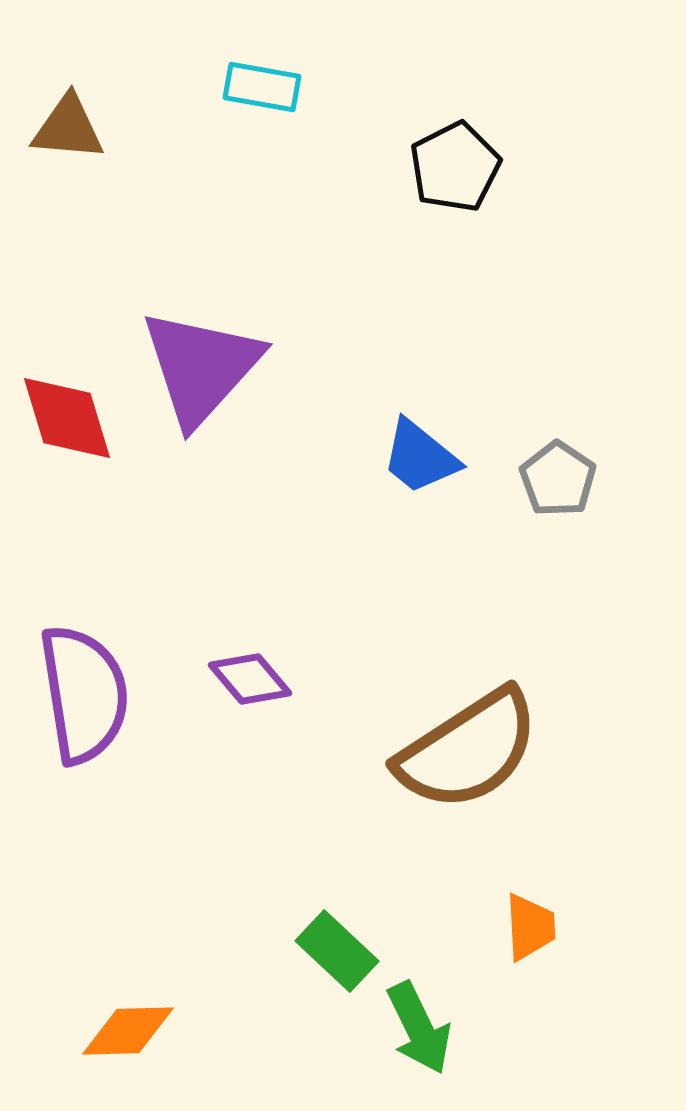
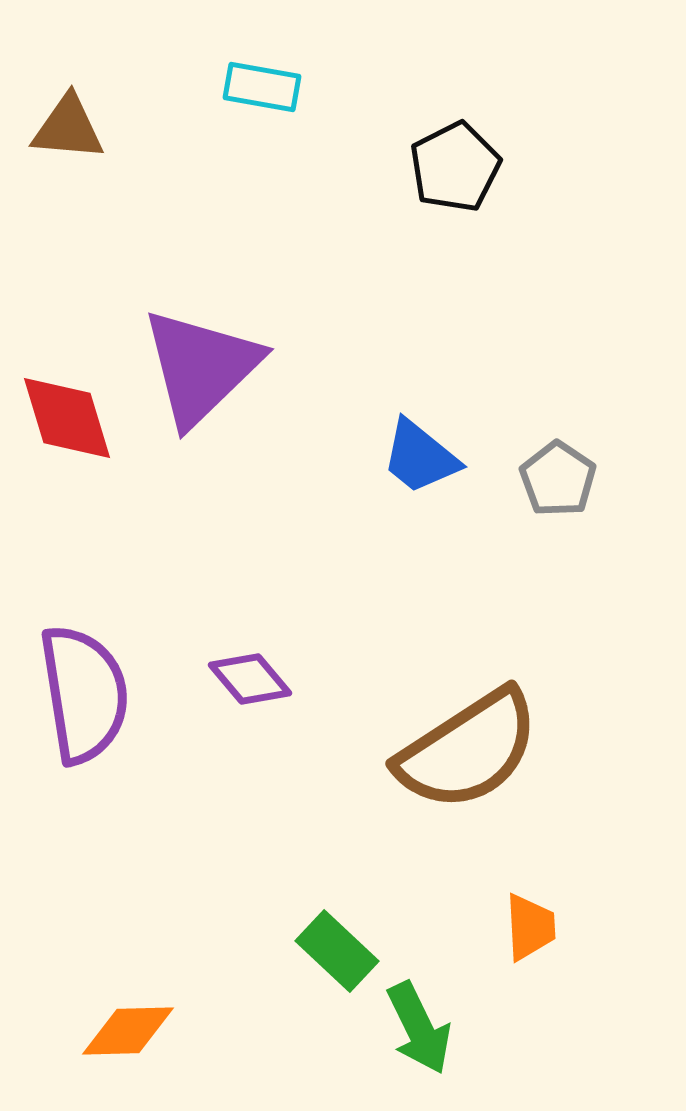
purple triangle: rotated 4 degrees clockwise
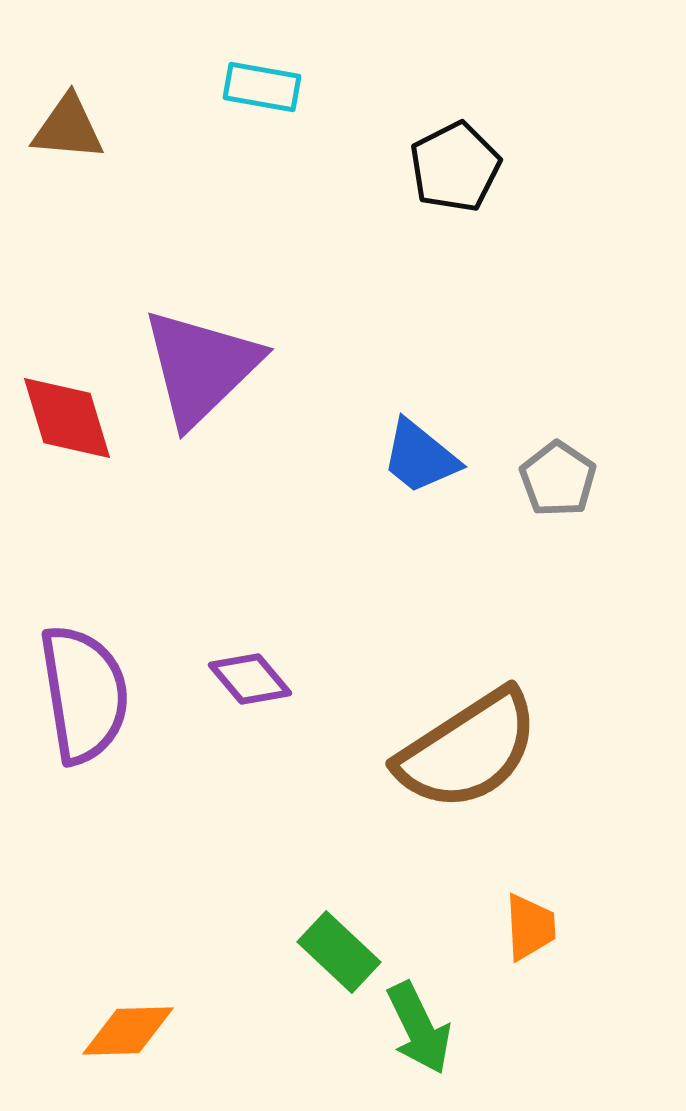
green rectangle: moved 2 px right, 1 px down
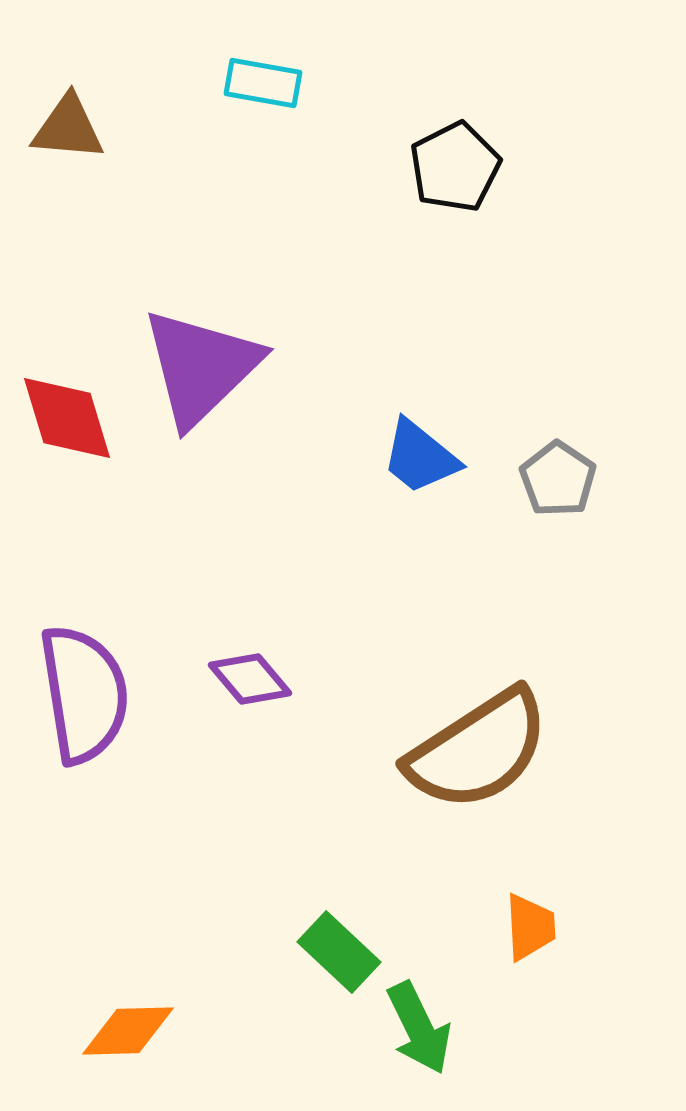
cyan rectangle: moved 1 px right, 4 px up
brown semicircle: moved 10 px right
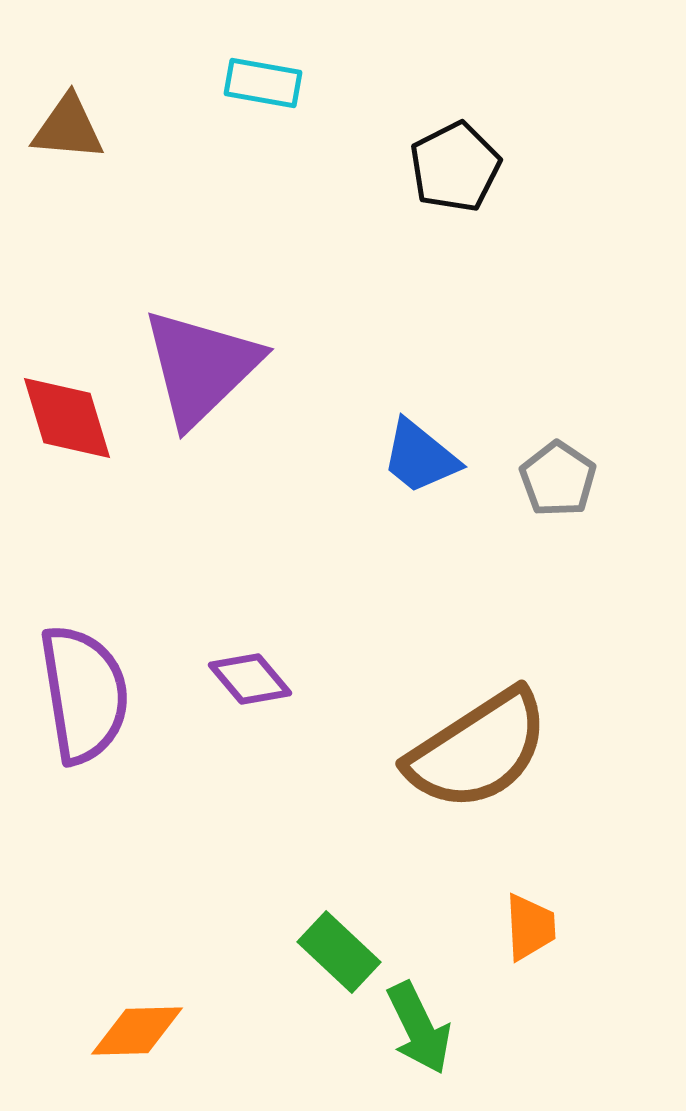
orange diamond: moved 9 px right
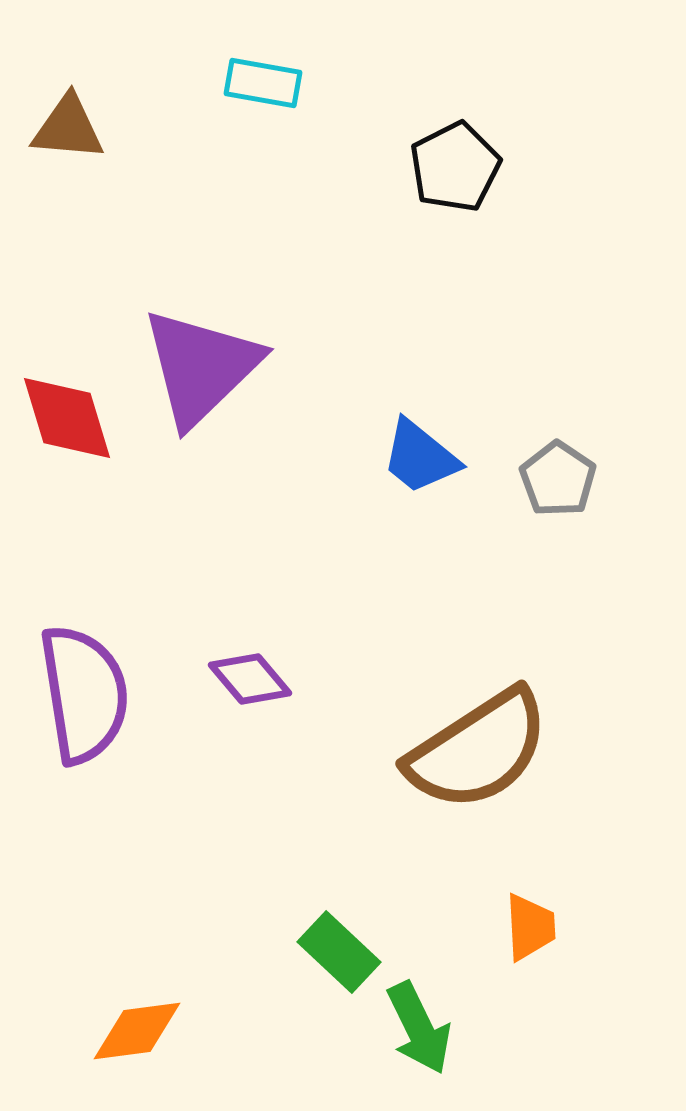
orange diamond: rotated 6 degrees counterclockwise
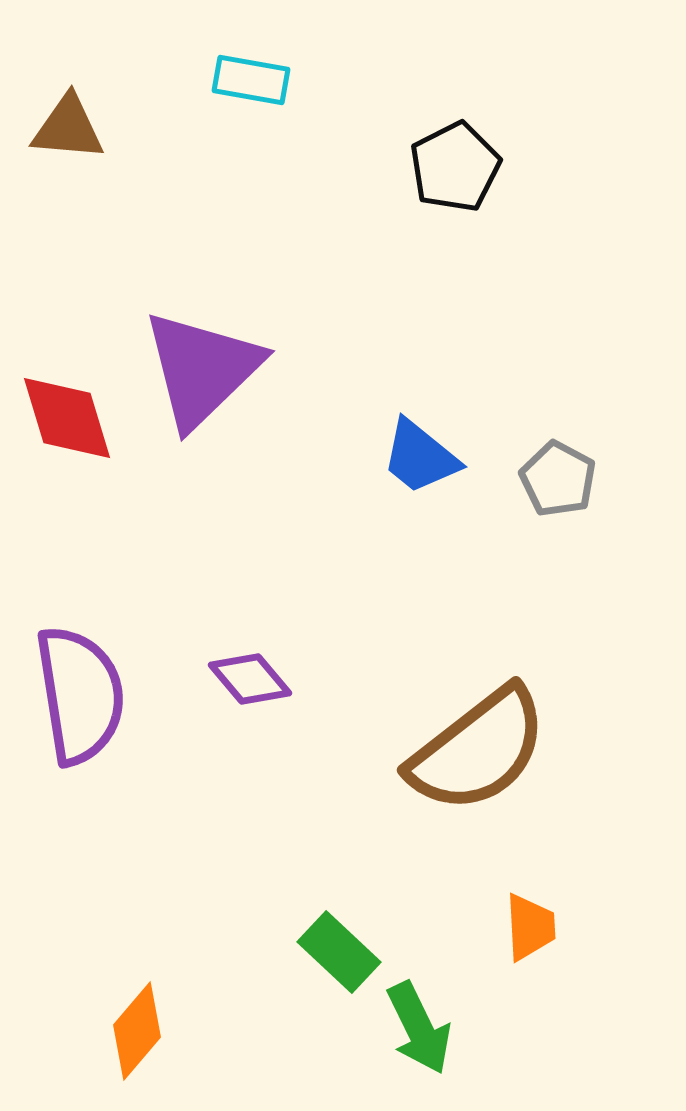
cyan rectangle: moved 12 px left, 3 px up
purple triangle: moved 1 px right, 2 px down
gray pentagon: rotated 6 degrees counterclockwise
purple semicircle: moved 4 px left, 1 px down
brown semicircle: rotated 5 degrees counterclockwise
orange diamond: rotated 42 degrees counterclockwise
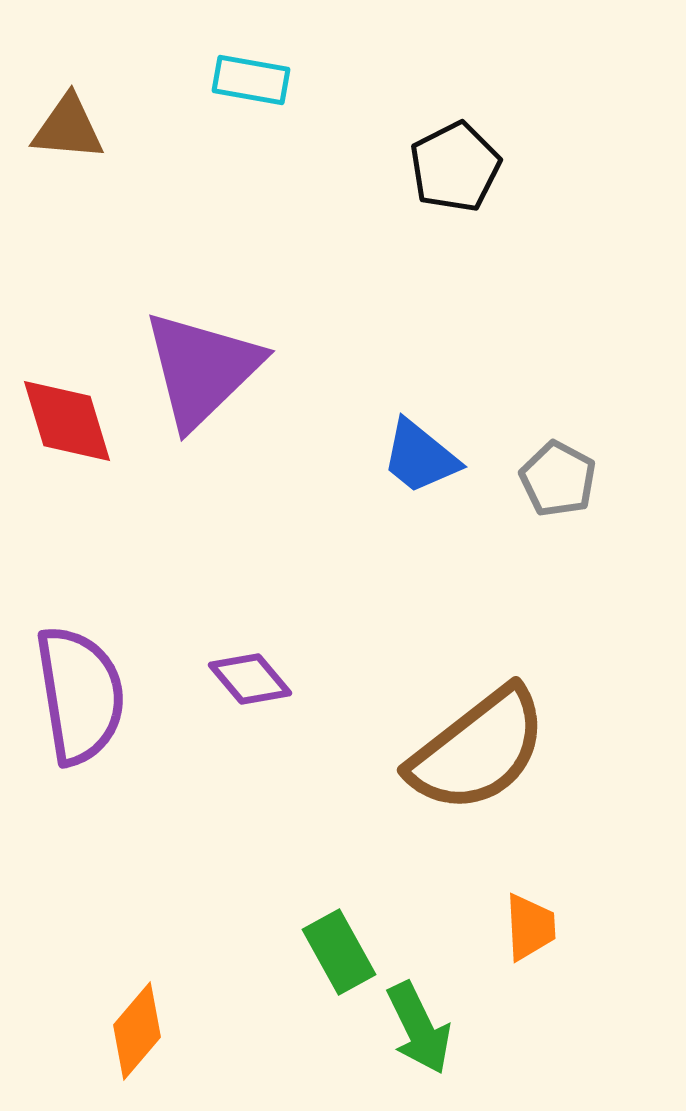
red diamond: moved 3 px down
green rectangle: rotated 18 degrees clockwise
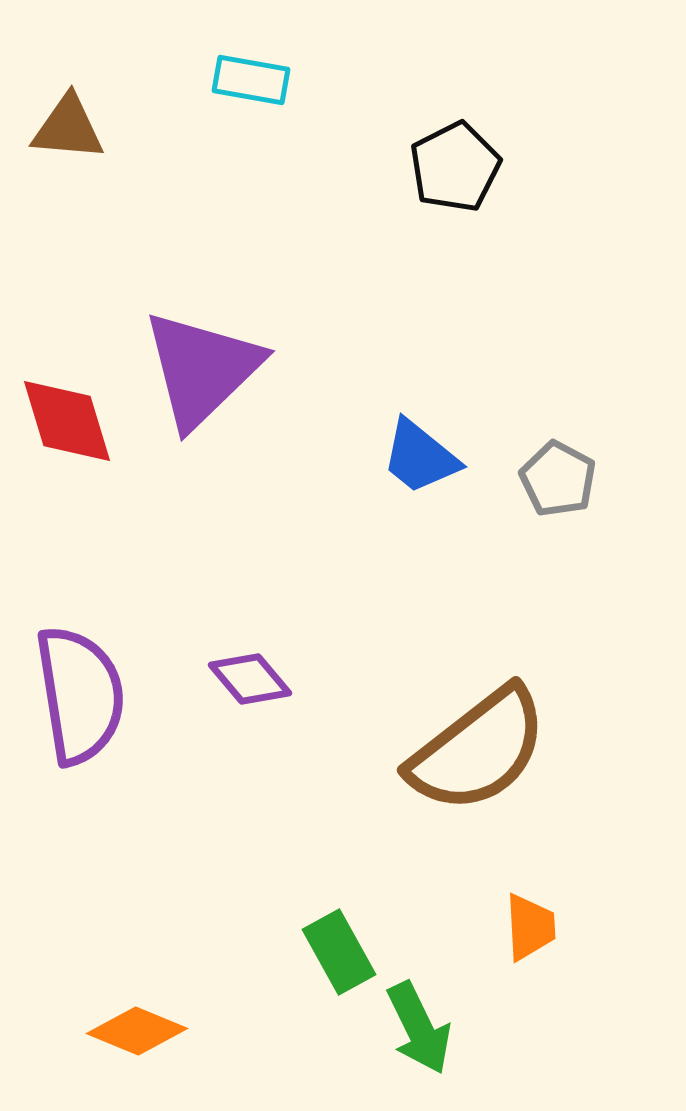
orange diamond: rotated 72 degrees clockwise
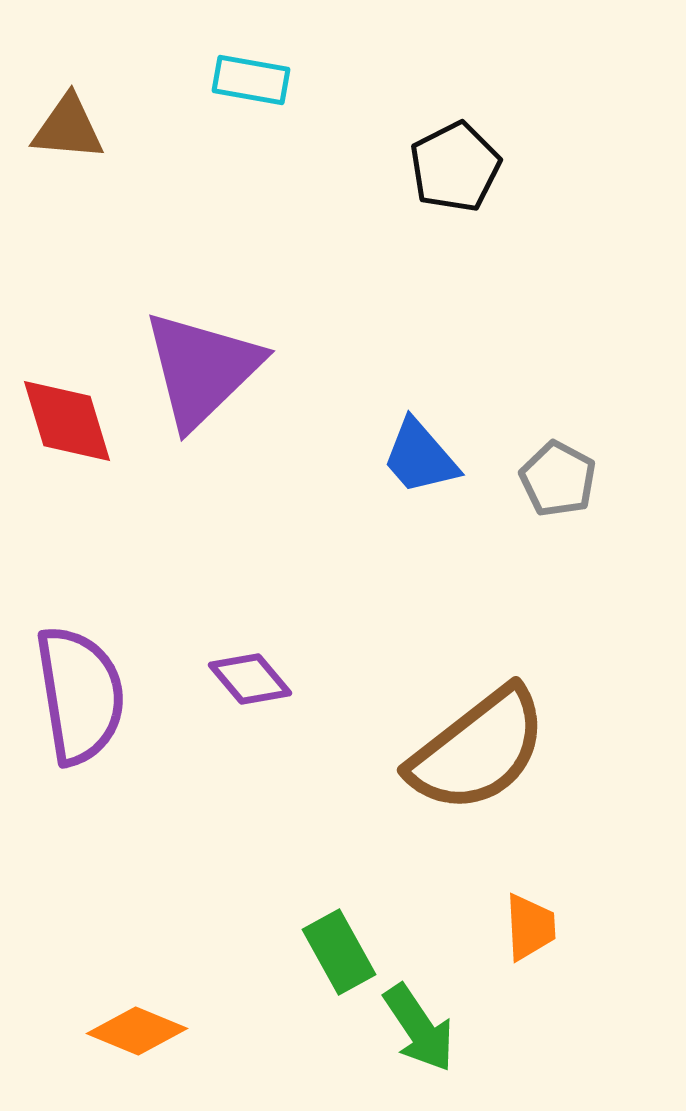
blue trapezoid: rotated 10 degrees clockwise
green arrow: rotated 8 degrees counterclockwise
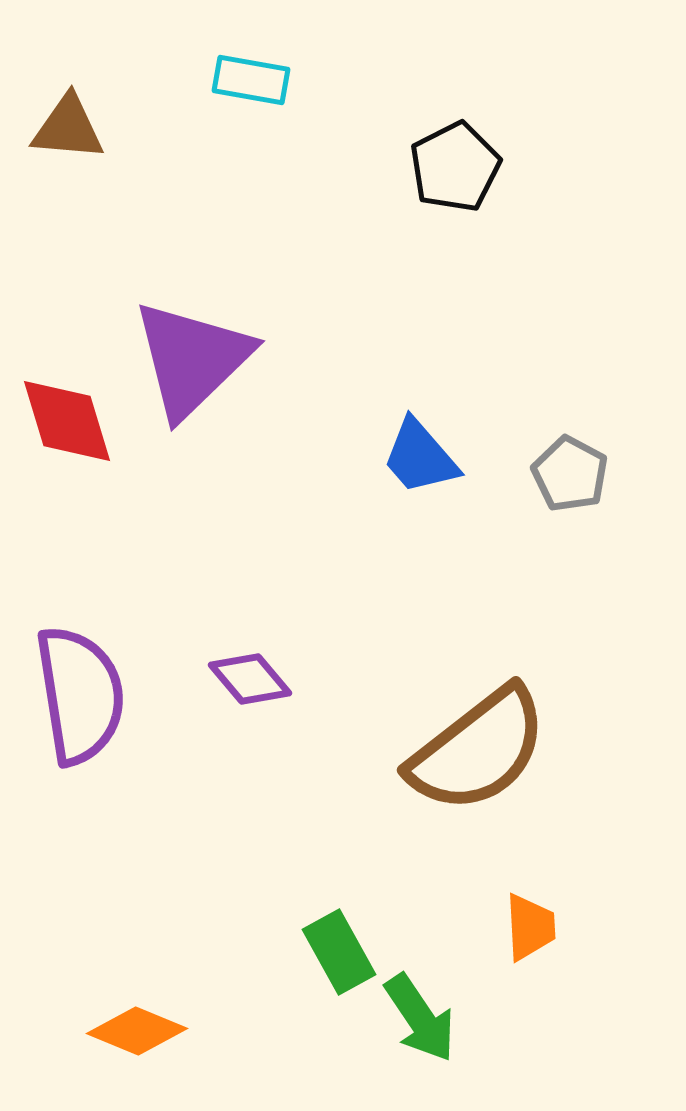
purple triangle: moved 10 px left, 10 px up
gray pentagon: moved 12 px right, 5 px up
green arrow: moved 1 px right, 10 px up
